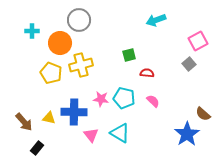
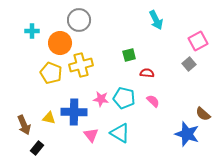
cyan arrow: rotated 96 degrees counterclockwise
brown arrow: moved 3 px down; rotated 18 degrees clockwise
blue star: rotated 20 degrees counterclockwise
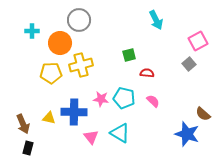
yellow pentagon: rotated 25 degrees counterclockwise
brown arrow: moved 1 px left, 1 px up
pink triangle: moved 2 px down
black rectangle: moved 9 px left; rotated 24 degrees counterclockwise
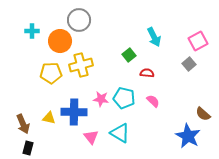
cyan arrow: moved 2 px left, 17 px down
orange circle: moved 2 px up
green square: rotated 24 degrees counterclockwise
blue star: moved 1 px right, 2 px down; rotated 10 degrees clockwise
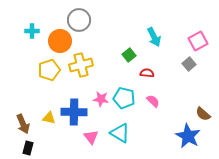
yellow pentagon: moved 2 px left, 3 px up; rotated 15 degrees counterclockwise
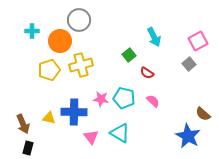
red semicircle: rotated 152 degrees counterclockwise
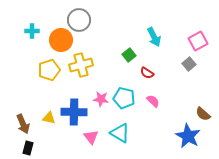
orange circle: moved 1 px right, 1 px up
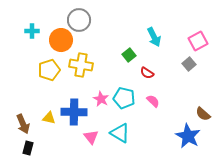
yellow cross: rotated 25 degrees clockwise
pink star: rotated 21 degrees clockwise
